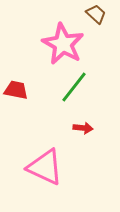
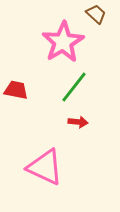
pink star: moved 2 px up; rotated 12 degrees clockwise
red arrow: moved 5 px left, 6 px up
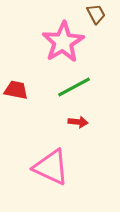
brown trapezoid: rotated 20 degrees clockwise
green line: rotated 24 degrees clockwise
pink triangle: moved 6 px right
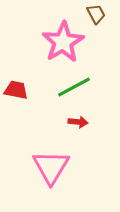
pink triangle: rotated 36 degrees clockwise
